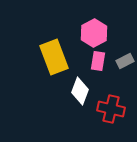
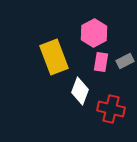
pink rectangle: moved 3 px right, 1 px down
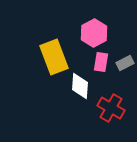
gray rectangle: moved 2 px down
white diamond: moved 5 px up; rotated 16 degrees counterclockwise
red cross: moved 1 px up; rotated 16 degrees clockwise
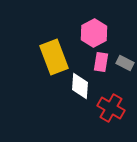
gray rectangle: rotated 54 degrees clockwise
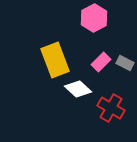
pink hexagon: moved 15 px up
yellow rectangle: moved 1 px right, 3 px down
pink rectangle: rotated 36 degrees clockwise
white diamond: moved 2 px left, 3 px down; rotated 52 degrees counterclockwise
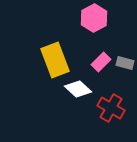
gray rectangle: rotated 12 degrees counterclockwise
